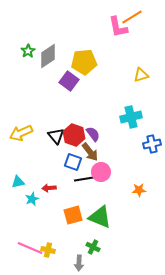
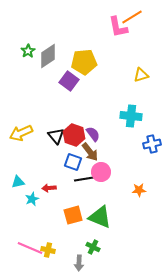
cyan cross: moved 1 px up; rotated 20 degrees clockwise
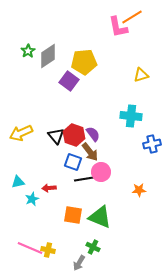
orange square: rotated 24 degrees clockwise
gray arrow: rotated 28 degrees clockwise
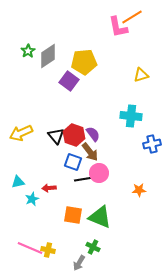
pink circle: moved 2 px left, 1 px down
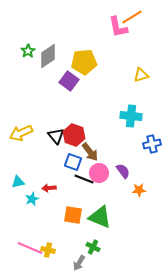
purple semicircle: moved 30 px right, 37 px down
black line: rotated 30 degrees clockwise
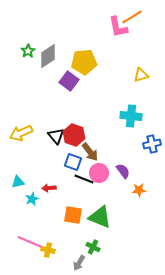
pink line: moved 6 px up
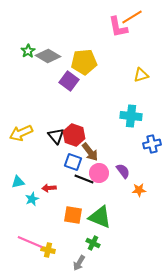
gray diamond: rotated 65 degrees clockwise
green cross: moved 4 px up
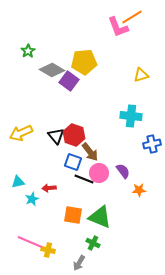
pink L-shape: rotated 10 degrees counterclockwise
gray diamond: moved 4 px right, 14 px down
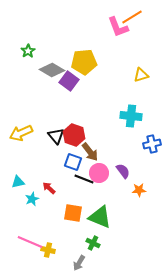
red arrow: rotated 48 degrees clockwise
orange square: moved 2 px up
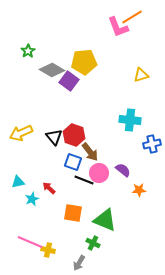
cyan cross: moved 1 px left, 4 px down
black triangle: moved 2 px left, 1 px down
purple semicircle: moved 1 px up; rotated 14 degrees counterclockwise
black line: moved 1 px down
green triangle: moved 5 px right, 3 px down
